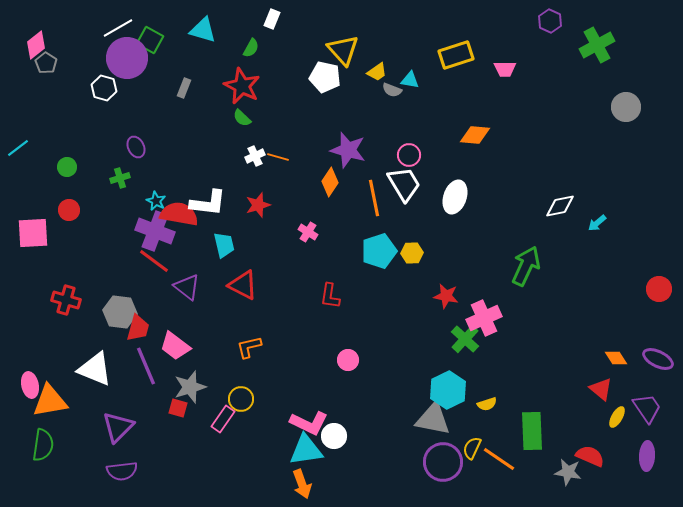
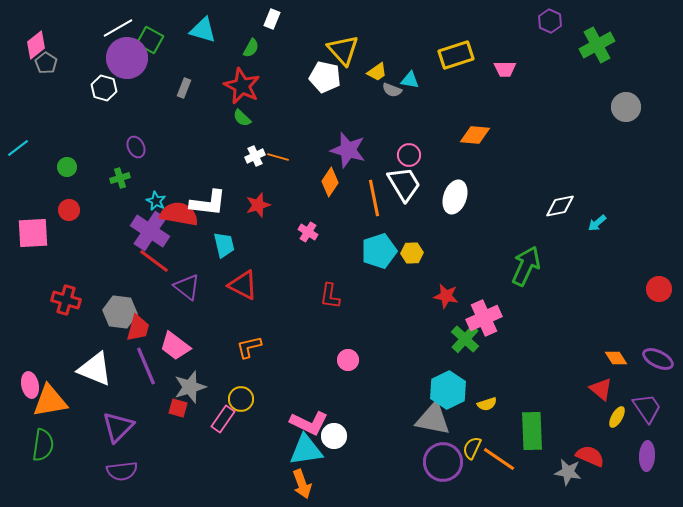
purple cross at (155, 231): moved 5 px left; rotated 12 degrees clockwise
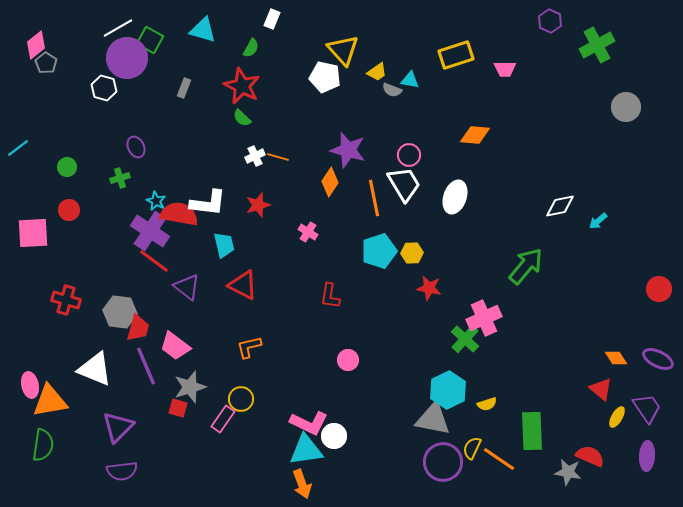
cyan arrow at (597, 223): moved 1 px right, 2 px up
green arrow at (526, 266): rotated 15 degrees clockwise
red star at (446, 296): moved 17 px left, 8 px up
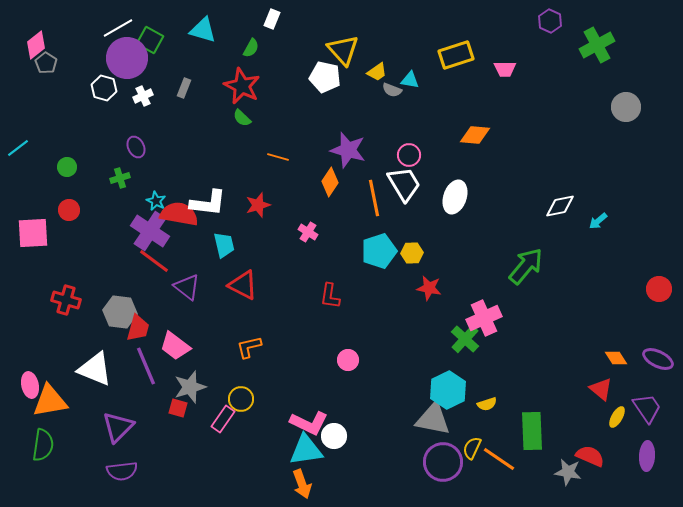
white cross at (255, 156): moved 112 px left, 60 px up
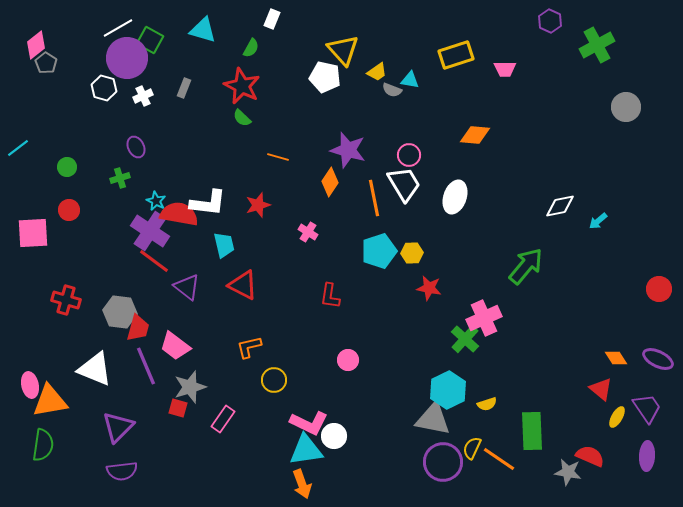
yellow circle at (241, 399): moved 33 px right, 19 px up
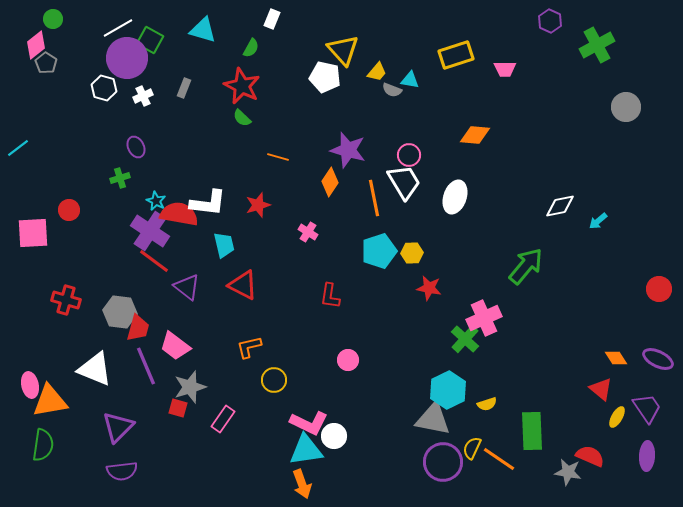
yellow trapezoid at (377, 72): rotated 15 degrees counterclockwise
green circle at (67, 167): moved 14 px left, 148 px up
white trapezoid at (404, 184): moved 2 px up
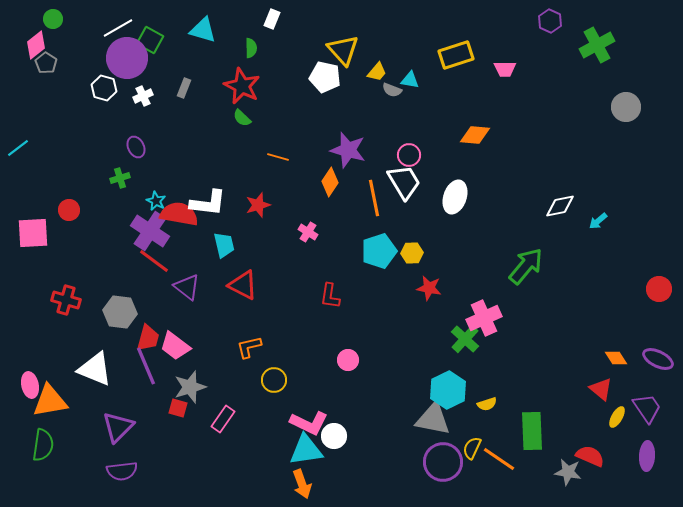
green semicircle at (251, 48): rotated 30 degrees counterclockwise
red trapezoid at (138, 328): moved 10 px right, 10 px down
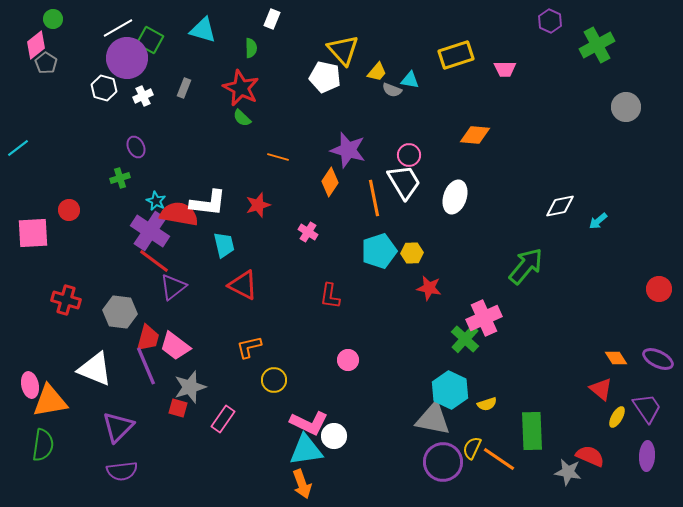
red star at (242, 86): moved 1 px left, 2 px down
purple triangle at (187, 287): moved 14 px left; rotated 44 degrees clockwise
cyan hexagon at (448, 390): moved 2 px right; rotated 9 degrees counterclockwise
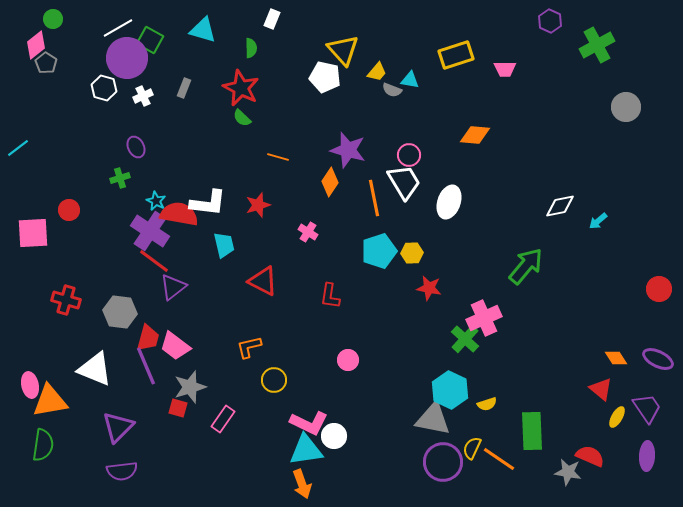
white ellipse at (455, 197): moved 6 px left, 5 px down
red triangle at (243, 285): moved 20 px right, 4 px up
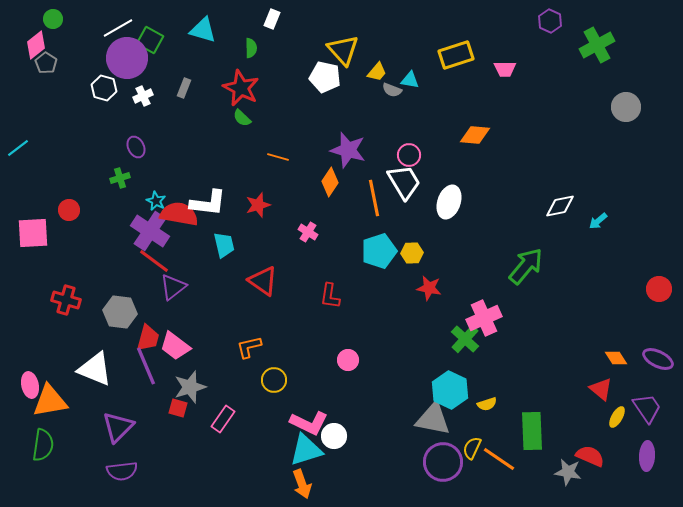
red triangle at (263, 281): rotated 8 degrees clockwise
cyan triangle at (306, 450): rotated 9 degrees counterclockwise
